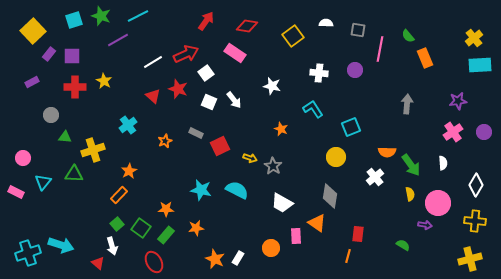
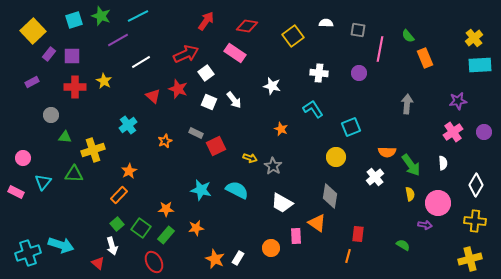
white line at (153, 62): moved 12 px left
purple circle at (355, 70): moved 4 px right, 3 px down
red square at (220, 146): moved 4 px left
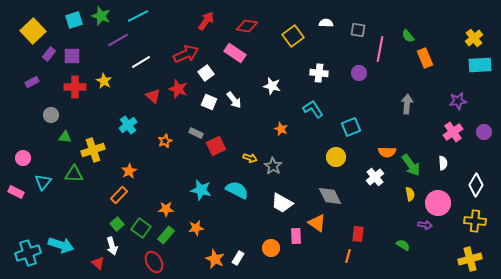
gray diamond at (330, 196): rotated 35 degrees counterclockwise
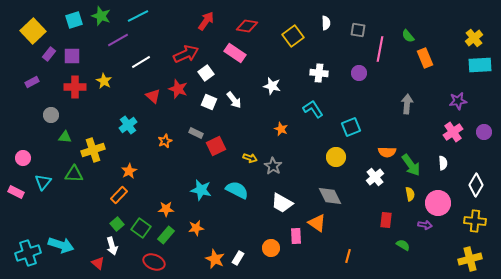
white semicircle at (326, 23): rotated 88 degrees clockwise
red rectangle at (358, 234): moved 28 px right, 14 px up
red ellipse at (154, 262): rotated 40 degrees counterclockwise
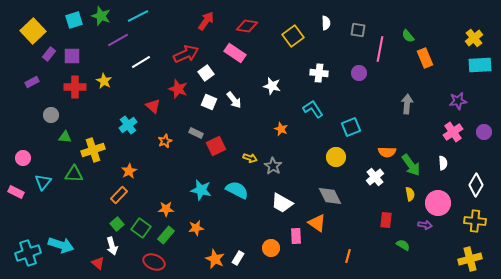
red triangle at (153, 96): moved 10 px down
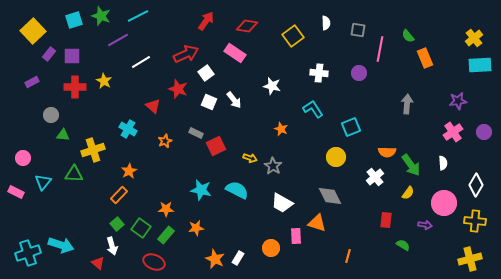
cyan cross at (128, 125): moved 4 px down; rotated 24 degrees counterclockwise
green triangle at (65, 137): moved 2 px left, 2 px up
yellow semicircle at (410, 194): moved 2 px left, 1 px up; rotated 48 degrees clockwise
pink circle at (438, 203): moved 6 px right
orange triangle at (317, 223): rotated 18 degrees counterclockwise
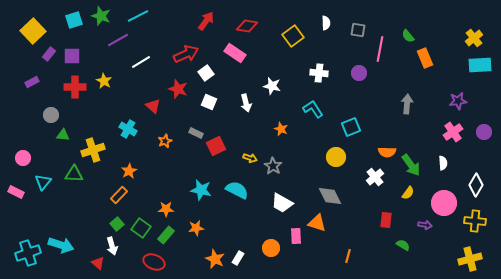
white arrow at (234, 100): moved 12 px right, 3 px down; rotated 24 degrees clockwise
